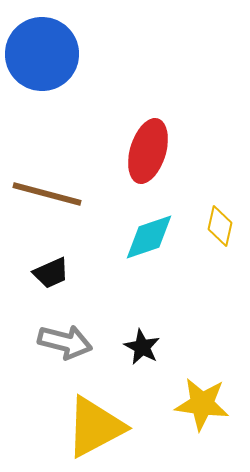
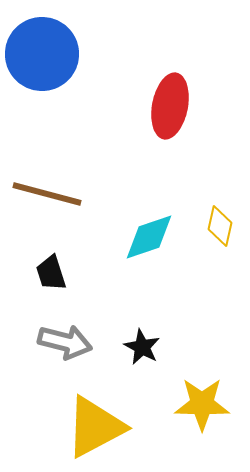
red ellipse: moved 22 px right, 45 px up; rotated 6 degrees counterclockwise
black trapezoid: rotated 96 degrees clockwise
yellow star: rotated 6 degrees counterclockwise
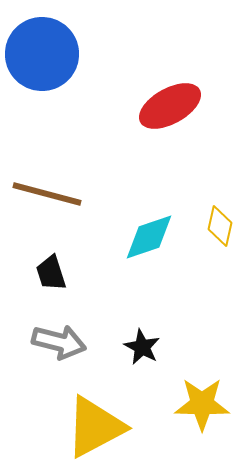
red ellipse: rotated 50 degrees clockwise
gray arrow: moved 6 px left
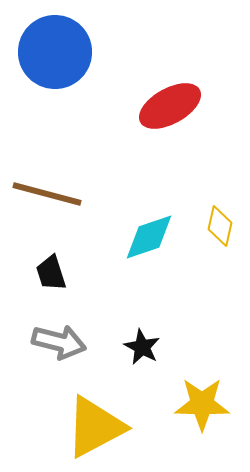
blue circle: moved 13 px right, 2 px up
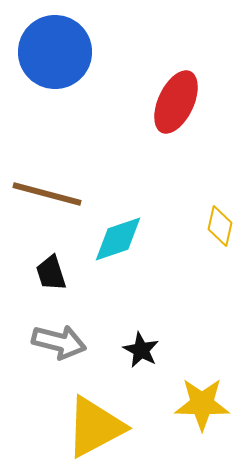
red ellipse: moved 6 px right, 4 px up; rotated 36 degrees counterclockwise
cyan diamond: moved 31 px left, 2 px down
black star: moved 1 px left, 3 px down
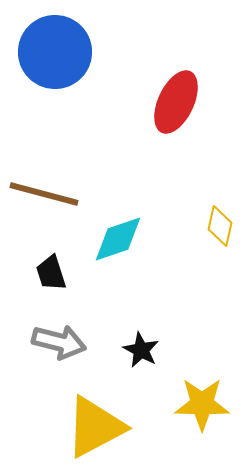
brown line: moved 3 px left
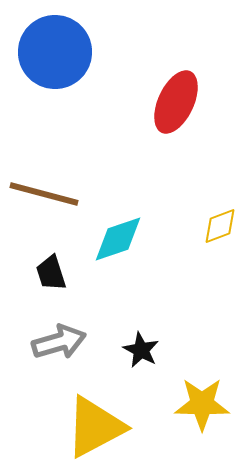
yellow diamond: rotated 57 degrees clockwise
gray arrow: rotated 30 degrees counterclockwise
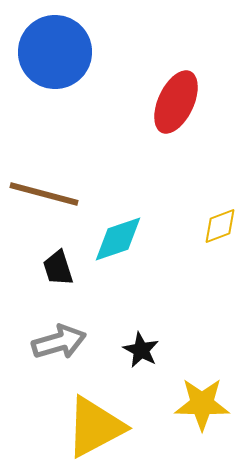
black trapezoid: moved 7 px right, 5 px up
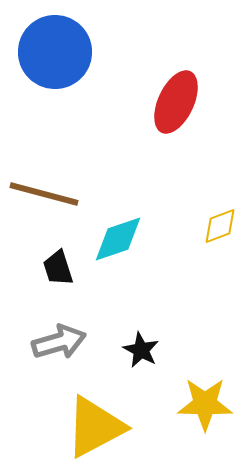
yellow star: moved 3 px right
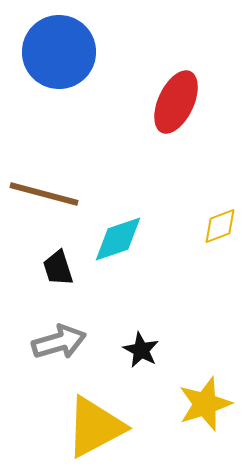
blue circle: moved 4 px right
yellow star: rotated 20 degrees counterclockwise
